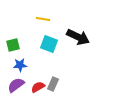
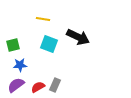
gray rectangle: moved 2 px right, 1 px down
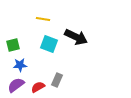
black arrow: moved 2 px left
gray rectangle: moved 2 px right, 5 px up
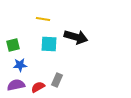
black arrow: rotated 10 degrees counterclockwise
cyan square: rotated 18 degrees counterclockwise
purple semicircle: rotated 24 degrees clockwise
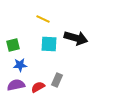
yellow line: rotated 16 degrees clockwise
black arrow: moved 1 px down
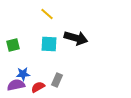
yellow line: moved 4 px right, 5 px up; rotated 16 degrees clockwise
blue star: moved 3 px right, 9 px down
